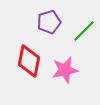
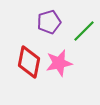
red diamond: moved 1 px down
pink star: moved 6 px left, 7 px up
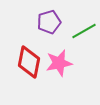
green line: rotated 15 degrees clockwise
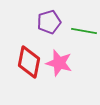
green line: rotated 40 degrees clockwise
pink star: rotated 28 degrees clockwise
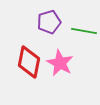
pink star: moved 1 px right; rotated 12 degrees clockwise
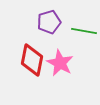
red diamond: moved 3 px right, 2 px up
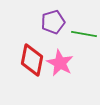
purple pentagon: moved 4 px right
green line: moved 3 px down
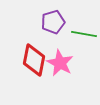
red diamond: moved 2 px right
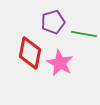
red diamond: moved 4 px left, 7 px up
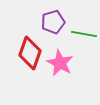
red diamond: rotated 8 degrees clockwise
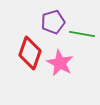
green line: moved 2 px left
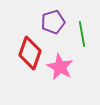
green line: rotated 70 degrees clockwise
pink star: moved 4 px down
